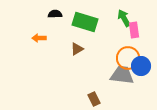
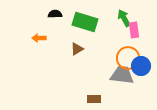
brown rectangle: rotated 64 degrees counterclockwise
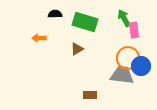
brown rectangle: moved 4 px left, 4 px up
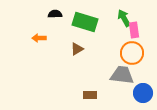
orange circle: moved 4 px right, 5 px up
blue circle: moved 2 px right, 27 px down
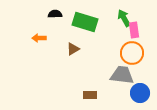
brown triangle: moved 4 px left
blue circle: moved 3 px left
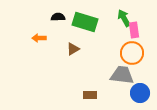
black semicircle: moved 3 px right, 3 px down
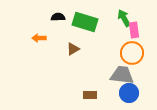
blue circle: moved 11 px left
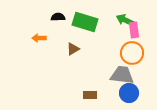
green arrow: moved 1 px right, 2 px down; rotated 36 degrees counterclockwise
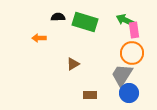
brown triangle: moved 15 px down
gray trapezoid: rotated 65 degrees counterclockwise
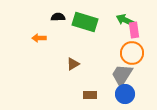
blue circle: moved 4 px left, 1 px down
